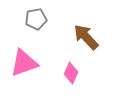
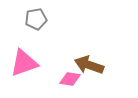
brown arrow: moved 3 px right, 28 px down; rotated 28 degrees counterclockwise
pink diamond: moved 1 px left, 6 px down; rotated 75 degrees clockwise
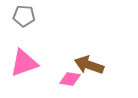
gray pentagon: moved 12 px left, 3 px up; rotated 15 degrees clockwise
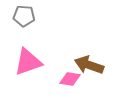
pink triangle: moved 4 px right, 1 px up
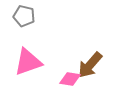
gray pentagon: rotated 10 degrees clockwise
brown arrow: moved 1 px right; rotated 68 degrees counterclockwise
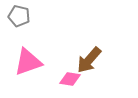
gray pentagon: moved 5 px left
brown arrow: moved 1 px left, 5 px up
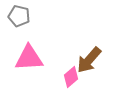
pink triangle: moved 1 px right, 4 px up; rotated 16 degrees clockwise
pink diamond: moved 1 px right, 2 px up; rotated 50 degrees counterclockwise
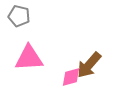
brown arrow: moved 5 px down
pink diamond: rotated 25 degrees clockwise
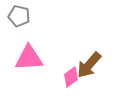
pink diamond: rotated 20 degrees counterclockwise
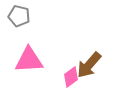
pink triangle: moved 2 px down
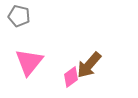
pink triangle: moved 2 px down; rotated 48 degrees counterclockwise
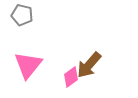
gray pentagon: moved 3 px right, 1 px up
pink triangle: moved 1 px left, 3 px down
